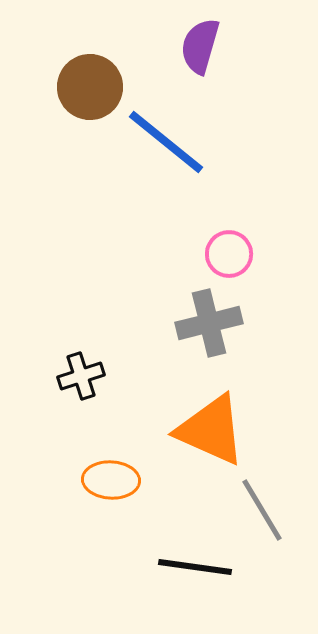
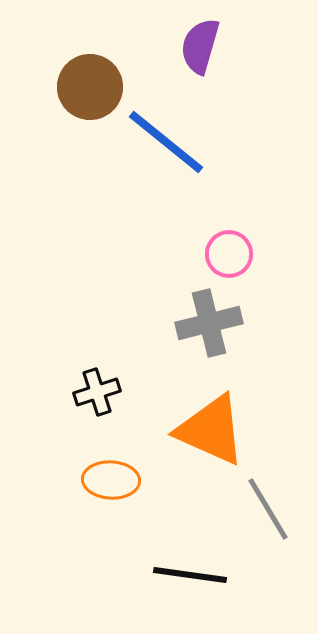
black cross: moved 16 px right, 16 px down
gray line: moved 6 px right, 1 px up
black line: moved 5 px left, 8 px down
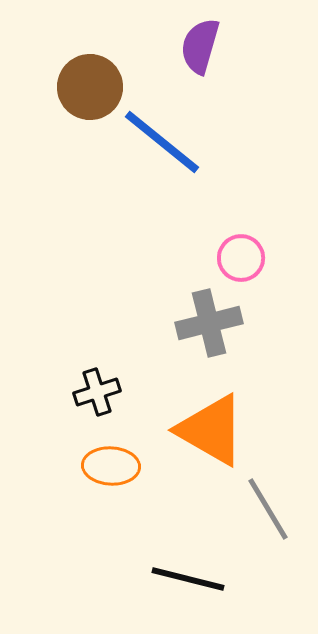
blue line: moved 4 px left
pink circle: moved 12 px right, 4 px down
orange triangle: rotated 6 degrees clockwise
orange ellipse: moved 14 px up
black line: moved 2 px left, 4 px down; rotated 6 degrees clockwise
